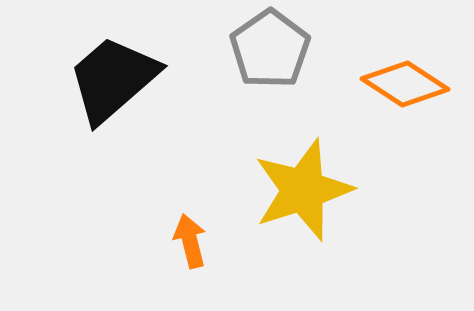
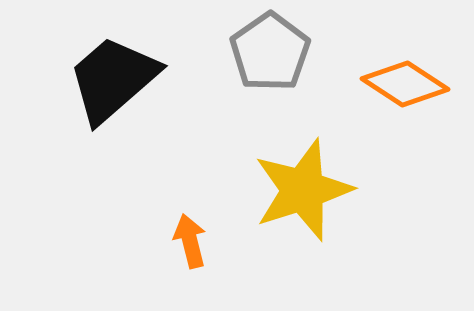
gray pentagon: moved 3 px down
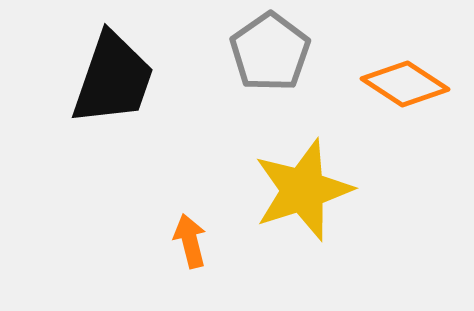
black trapezoid: rotated 150 degrees clockwise
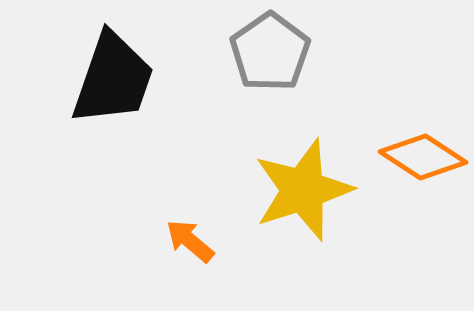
orange diamond: moved 18 px right, 73 px down
orange arrow: rotated 36 degrees counterclockwise
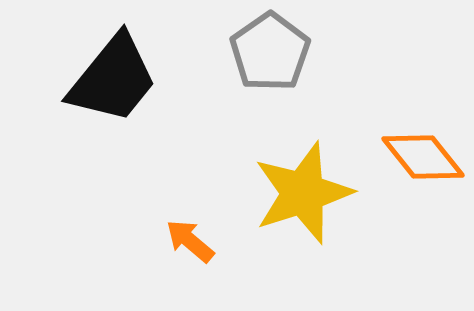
black trapezoid: rotated 20 degrees clockwise
orange diamond: rotated 18 degrees clockwise
yellow star: moved 3 px down
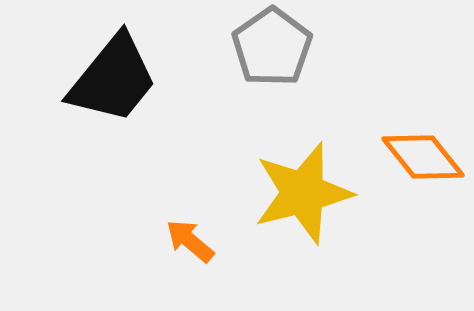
gray pentagon: moved 2 px right, 5 px up
yellow star: rotated 4 degrees clockwise
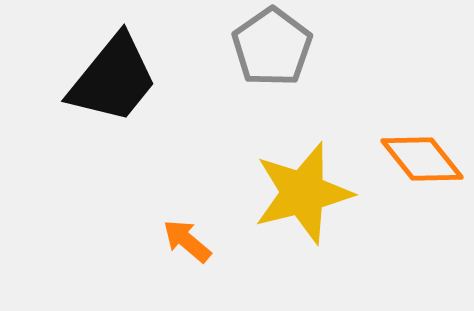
orange diamond: moved 1 px left, 2 px down
orange arrow: moved 3 px left
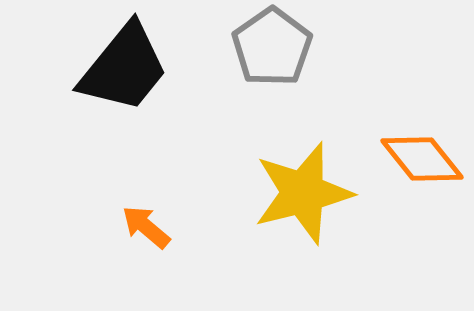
black trapezoid: moved 11 px right, 11 px up
orange arrow: moved 41 px left, 14 px up
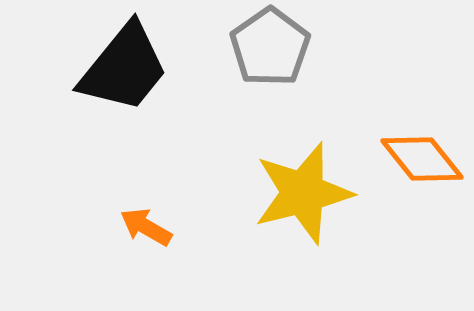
gray pentagon: moved 2 px left
orange arrow: rotated 10 degrees counterclockwise
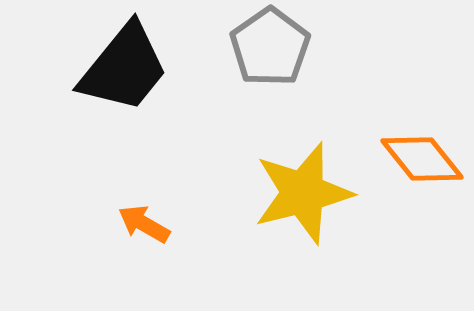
orange arrow: moved 2 px left, 3 px up
